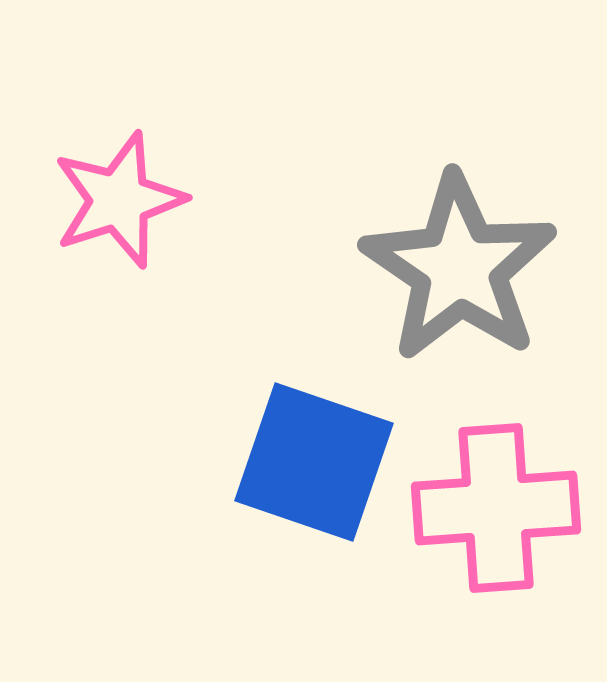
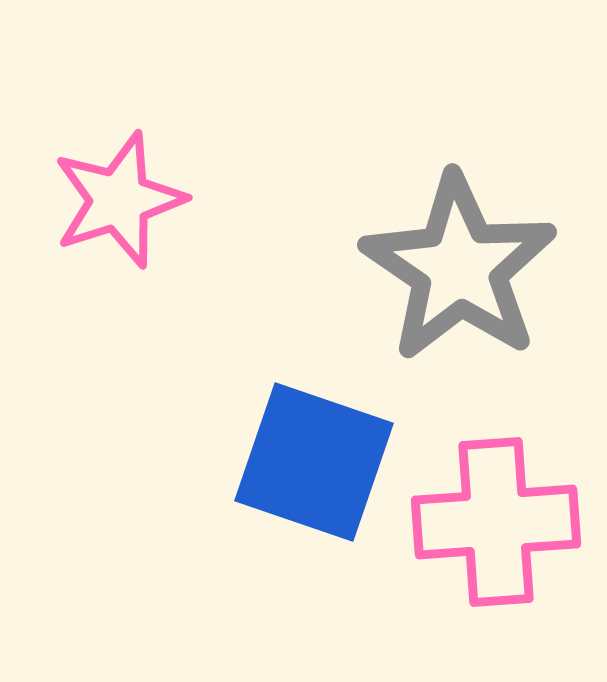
pink cross: moved 14 px down
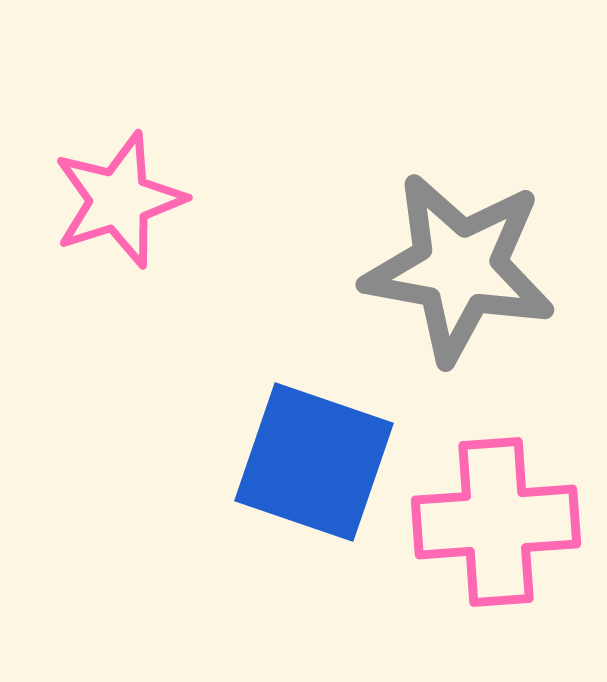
gray star: rotated 24 degrees counterclockwise
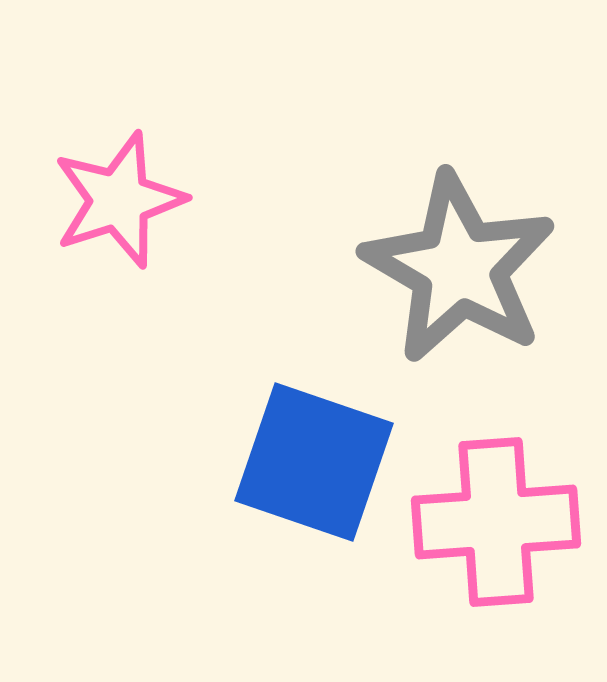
gray star: rotated 20 degrees clockwise
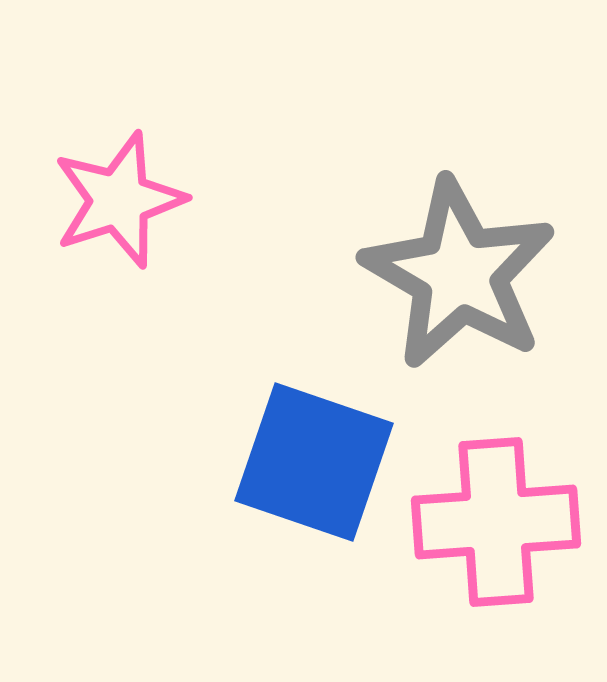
gray star: moved 6 px down
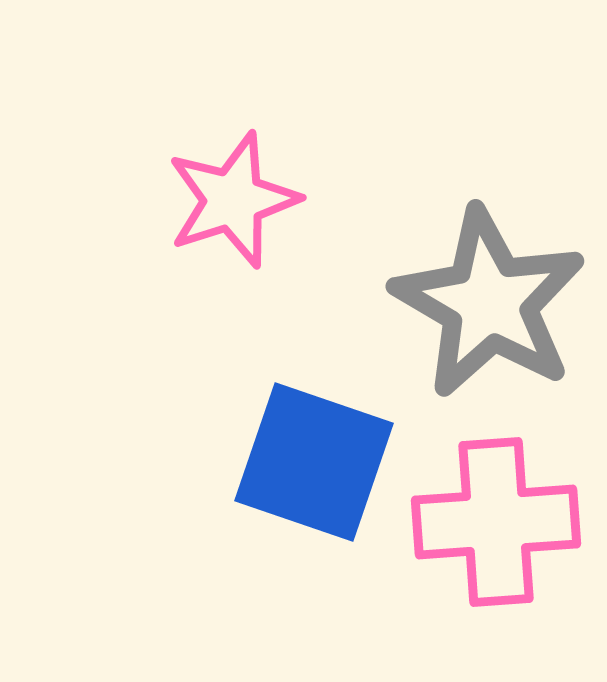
pink star: moved 114 px right
gray star: moved 30 px right, 29 px down
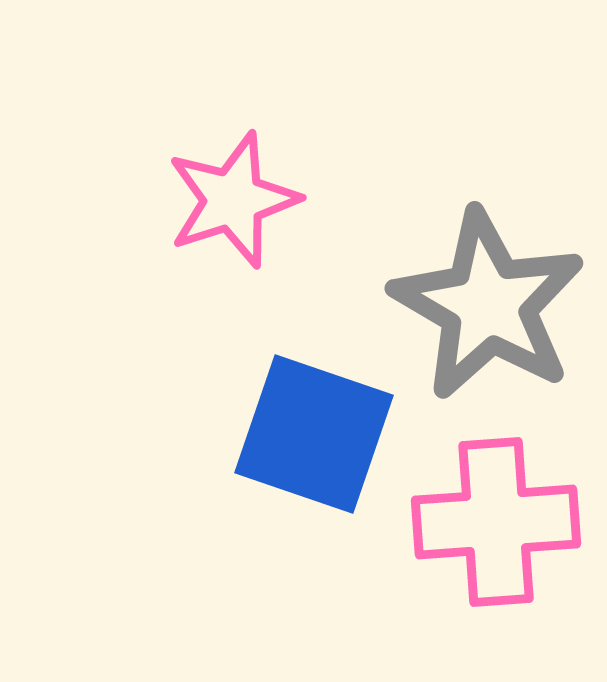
gray star: moved 1 px left, 2 px down
blue square: moved 28 px up
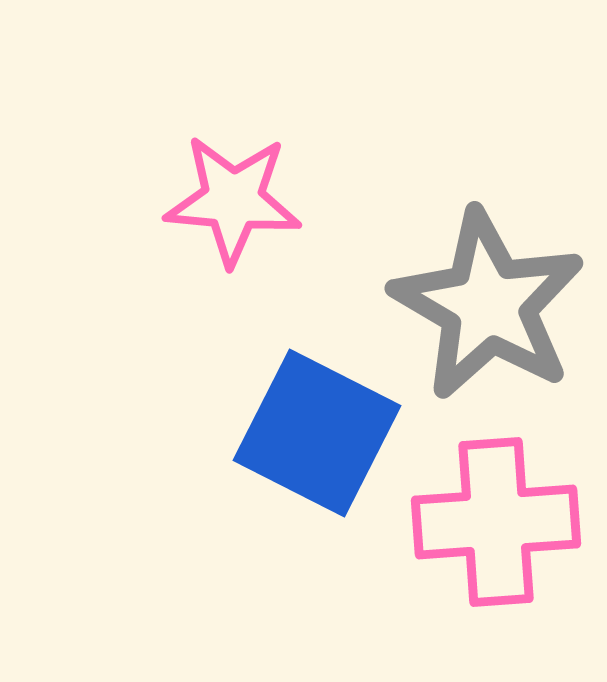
pink star: rotated 23 degrees clockwise
blue square: moved 3 px right, 1 px up; rotated 8 degrees clockwise
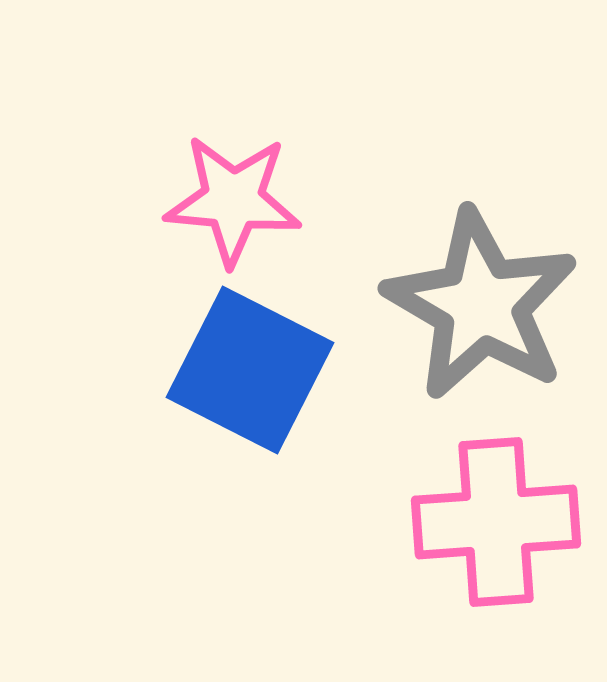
gray star: moved 7 px left
blue square: moved 67 px left, 63 px up
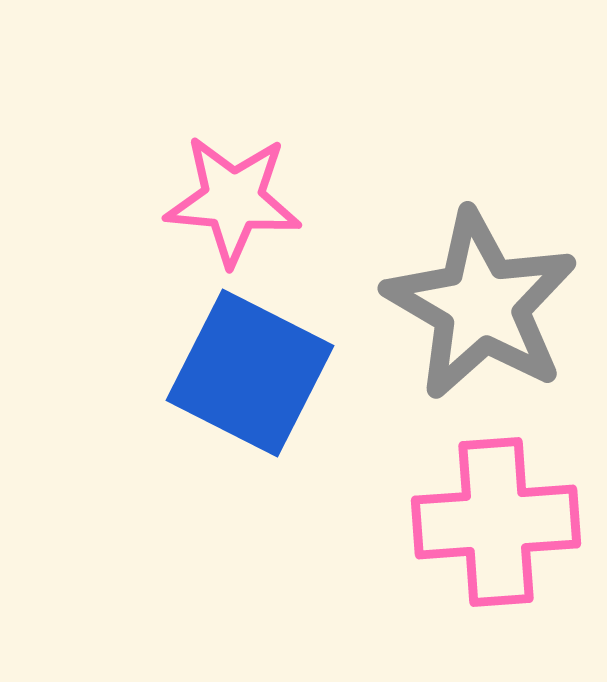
blue square: moved 3 px down
